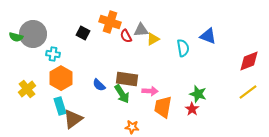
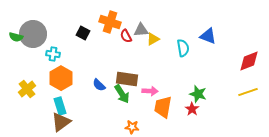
yellow line: rotated 18 degrees clockwise
brown triangle: moved 12 px left, 3 px down
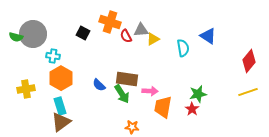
blue triangle: rotated 12 degrees clockwise
cyan cross: moved 2 px down
red diamond: rotated 30 degrees counterclockwise
yellow cross: moved 1 px left; rotated 30 degrees clockwise
green star: rotated 30 degrees counterclockwise
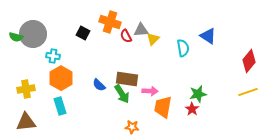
yellow triangle: rotated 16 degrees counterclockwise
brown triangle: moved 35 px left; rotated 30 degrees clockwise
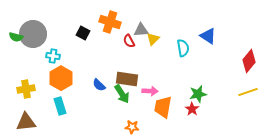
red semicircle: moved 3 px right, 5 px down
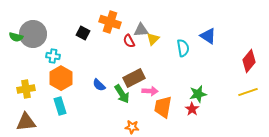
brown rectangle: moved 7 px right, 1 px up; rotated 35 degrees counterclockwise
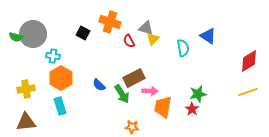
gray triangle: moved 5 px right, 2 px up; rotated 21 degrees clockwise
red diamond: rotated 20 degrees clockwise
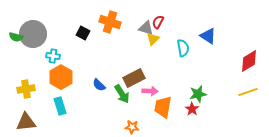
red semicircle: moved 29 px right, 19 px up; rotated 56 degrees clockwise
orange hexagon: moved 1 px up
